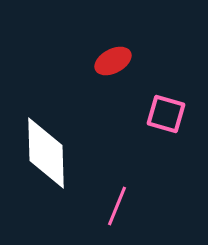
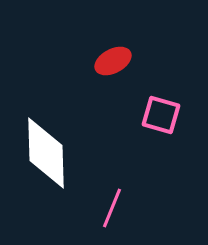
pink square: moved 5 px left, 1 px down
pink line: moved 5 px left, 2 px down
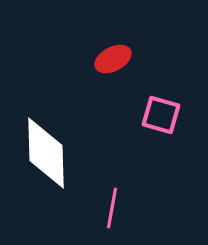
red ellipse: moved 2 px up
pink line: rotated 12 degrees counterclockwise
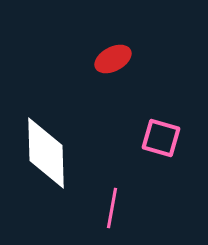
pink square: moved 23 px down
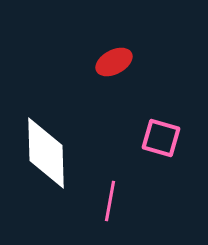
red ellipse: moved 1 px right, 3 px down
pink line: moved 2 px left, 7 px up
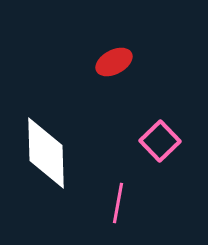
pink square: moved 1 px left, 3 px down; rotated 30 degrees clockwise
pink line: moved 8 px right, 2 px down
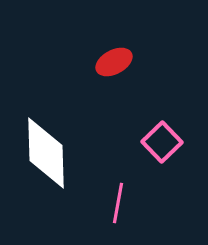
pink square: moved 2 px right, 1 px down
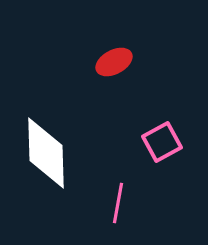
pink square: rotated 15 degrees clockwise
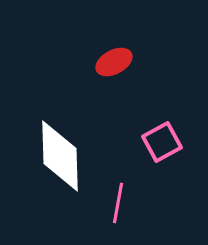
white diamond: moved 14 px right, 3 px down
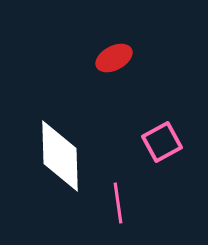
red ellipse: moved 4 px up
pink line: rotated 18 degrees counterclockwise
